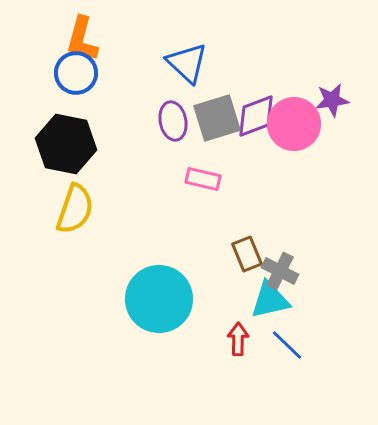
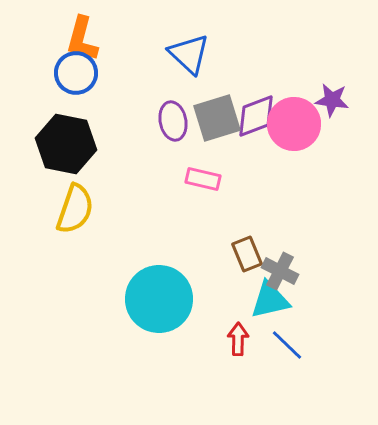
blue triangle: moved 2 px right, 9 px up
purple star: rotated 16 degrees clockwise
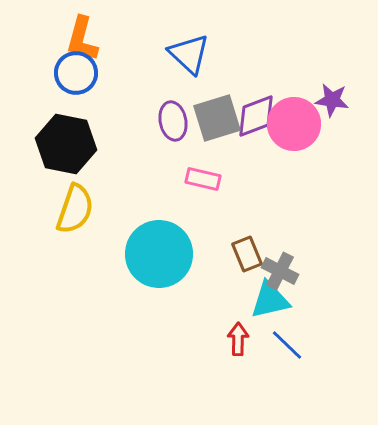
cyan circle: moved 45 px up
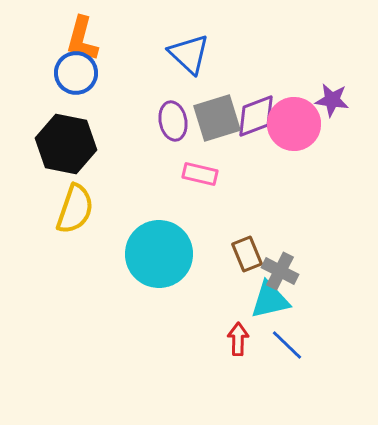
pink rectangle: moved 3 px left, 5 px up
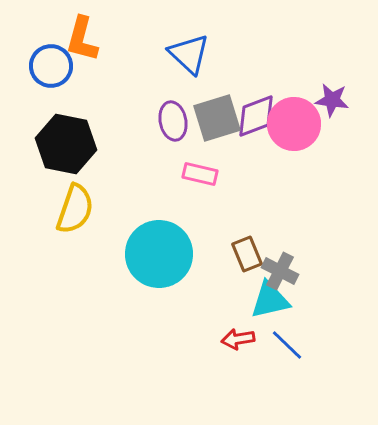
blue circle: moved 25 px left, 7 px up
red arrow: rotated 100 degrees counterclockwise
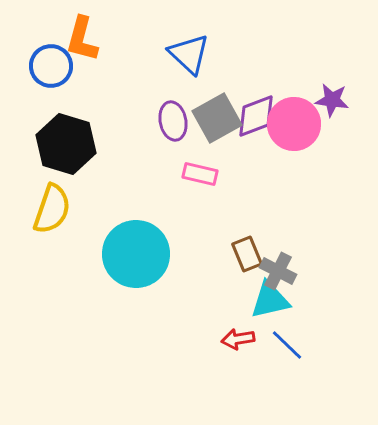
gray square: rotated 12 degrees counterclockwise
black hexagon: rotated 6 degrees clockwise
yellow semicircle: moved 23 px left
cyan circle: moved 23 px left
gray cross: moved 2 px left
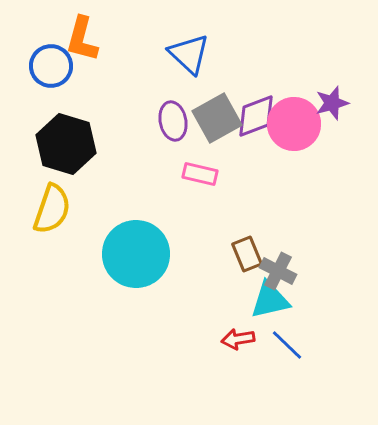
purple star: moved 3 px down; rotated 24 degrees counterclockwise
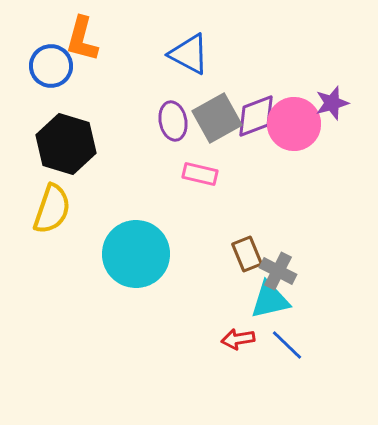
blue triangle: rotated 15 degrees counterclockwise
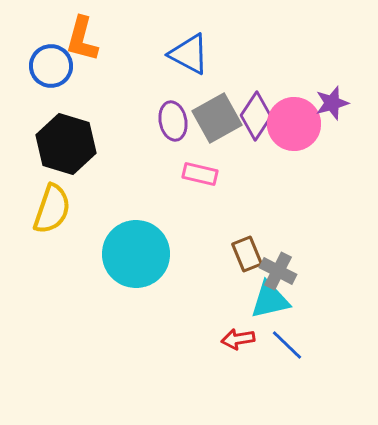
purple diamond: rotated 36 degrees counterclockwise
